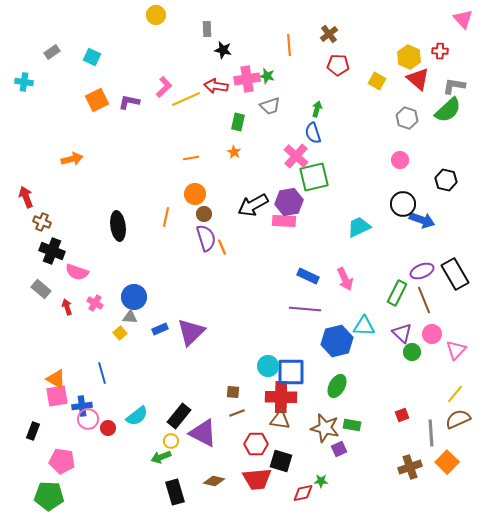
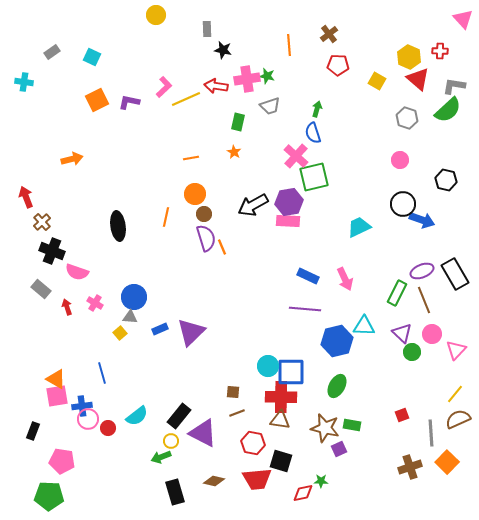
pink rectangle at (284, 221): moved 4 px right
brown cross at (42, 222): rotated 24 degrees clockwise
red hexagon at (256, 444): moved 3 px left, 1 px up; rotated 10 degrees clockwise
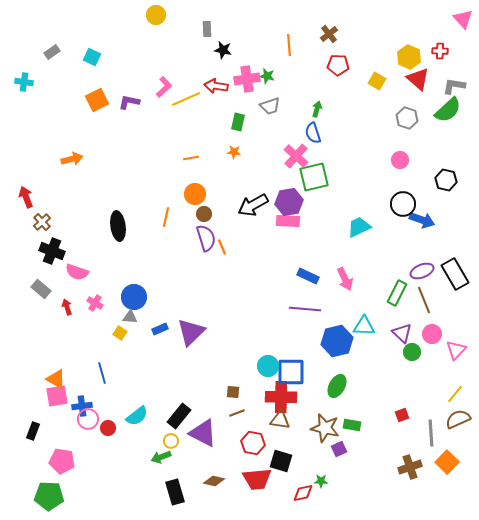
orange star at (234, 152): rotated 24 degrees counterclockwise
yellow square at (120, 333): rotated 16 degrees counterclockwise
